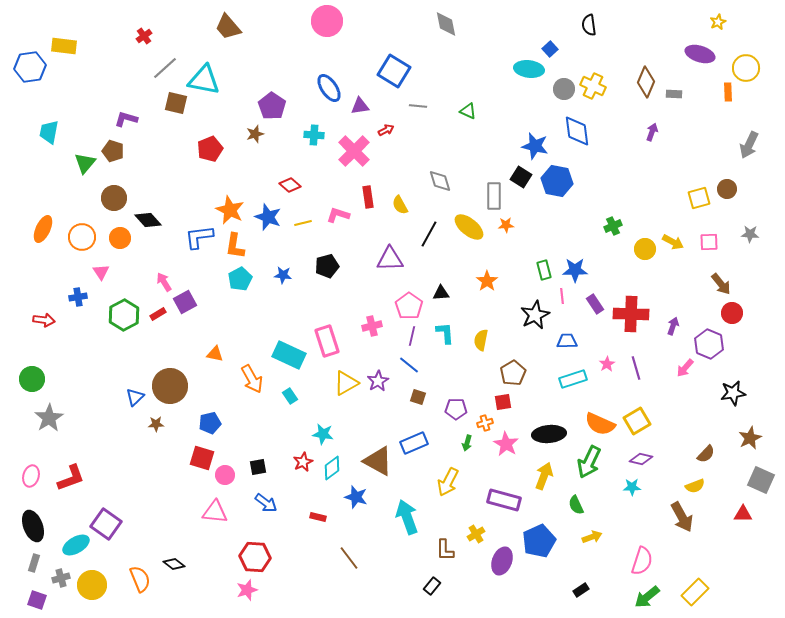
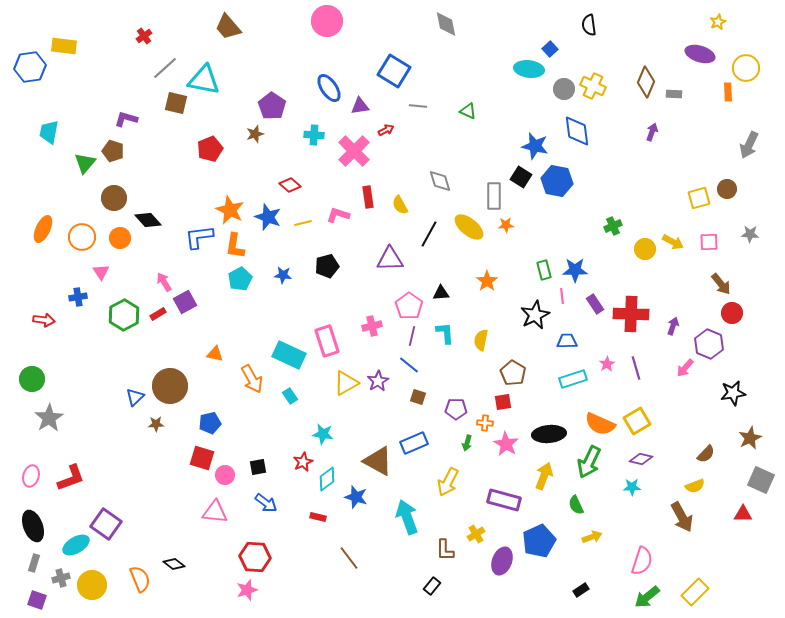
brown pentagon at (513, 373): rotated 10 degrees counterclockwise
orange cross at (485, 423): rotated 21 degrees clockwise
cyan diamond at (332, 468): moved 5 px left, 11 px down
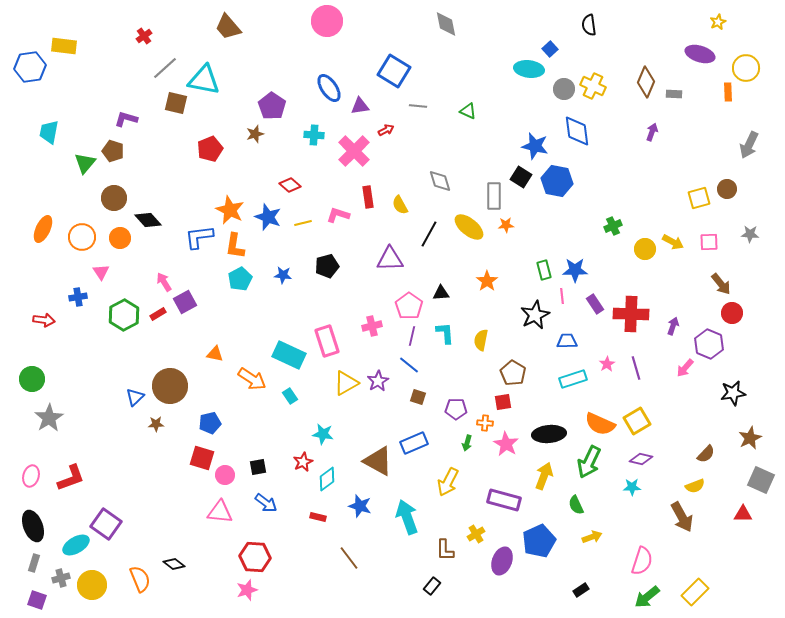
orange arrow at (252, 379): rotated 28 degrees counterclockwise
blue star at (356, 497): moved 4 px right, 9 px down
pink triangle at (215, 512): moved 5 px right
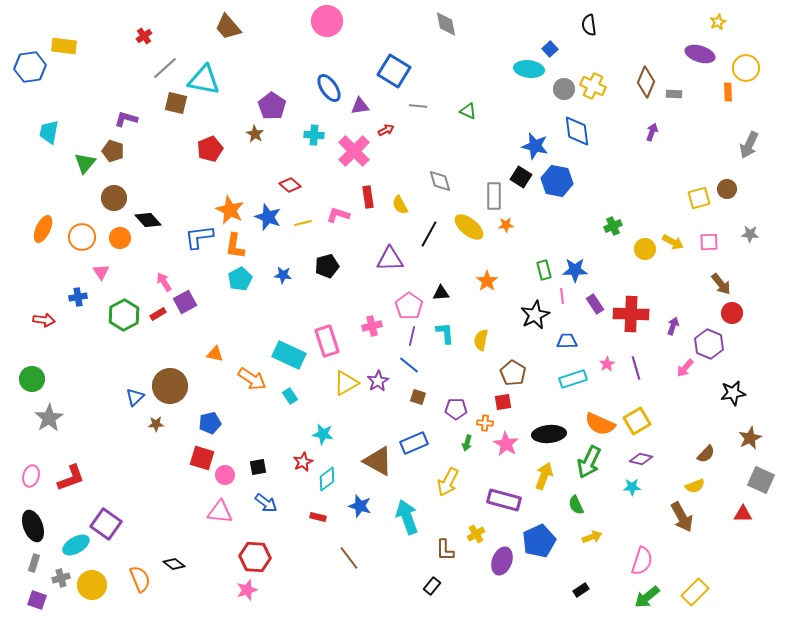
brown star at (255, 134): rotated 24 degrees counterclockwise
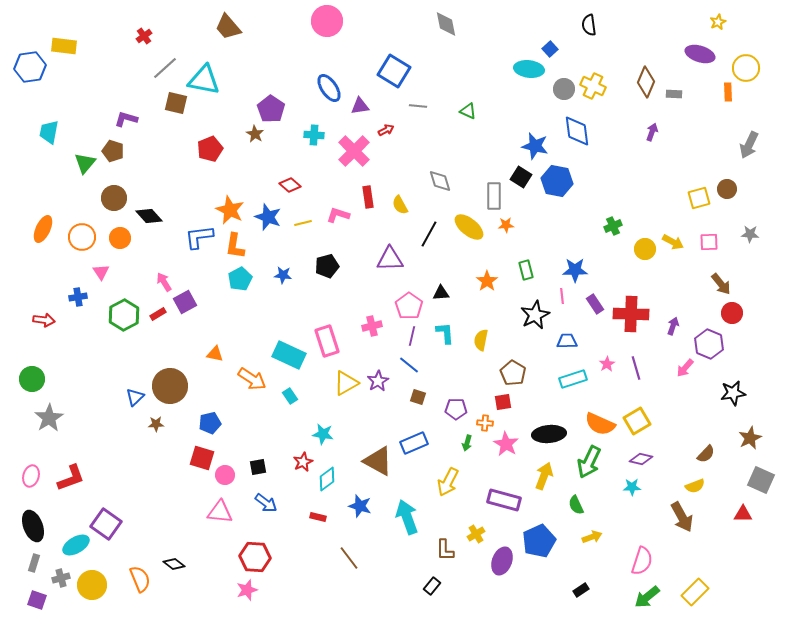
purple pentagon at (272, 106): moved 1 px left, 3 px down
black diamond at (148, 220): moved 1 px right, 4 px up
green rectangle at (544, 270): moved 18 px left
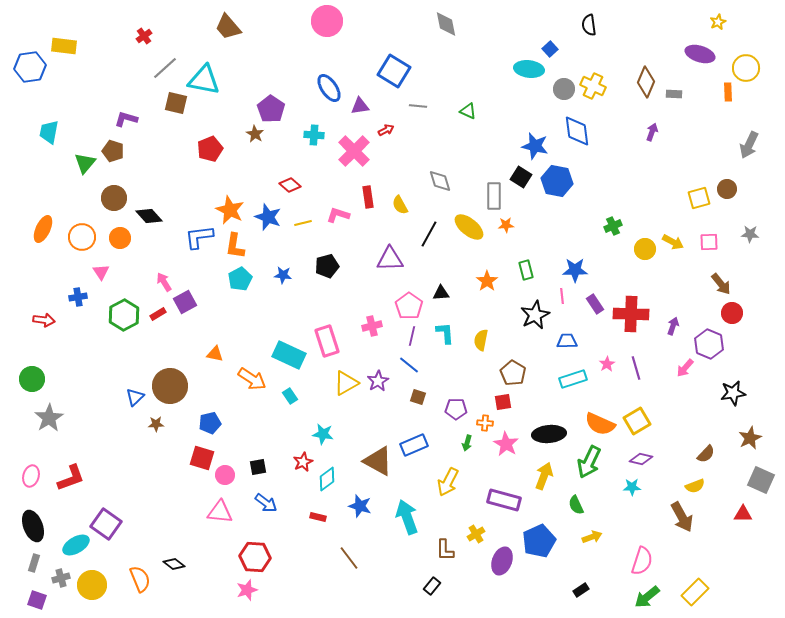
blue rectangle at (414, 443): moved 2 px down
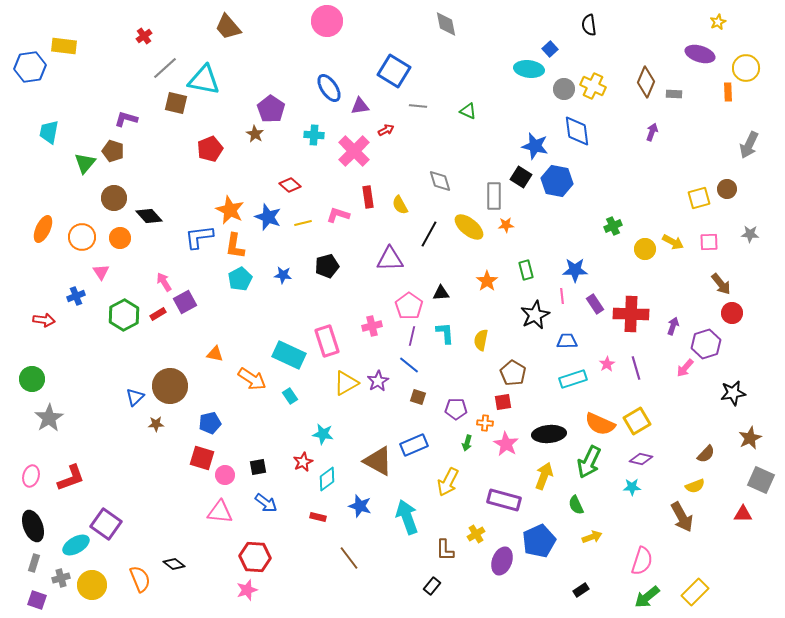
blue cross at (78, 297): moved 2 px left, 1 px up; rotated 12 degrees counterclockwise
purple hexagon at (709, 344): moved 3 px left; rotated 20 degrees clockwise
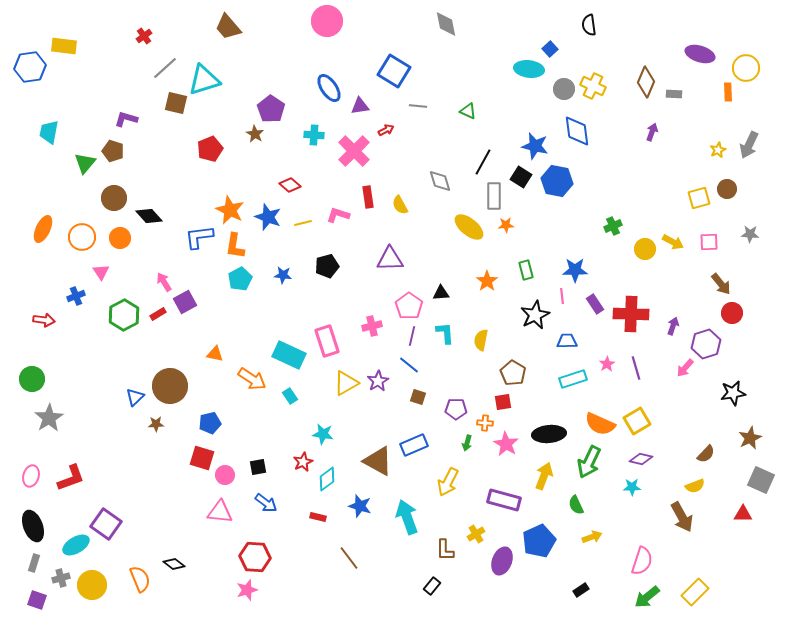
yellow star at (718, 22): moved 128 px down
cyan triangle at (204, 80): rotated 28 degrees counterclockwise
black line at (429, 234): moved 54 px right, 72 px up
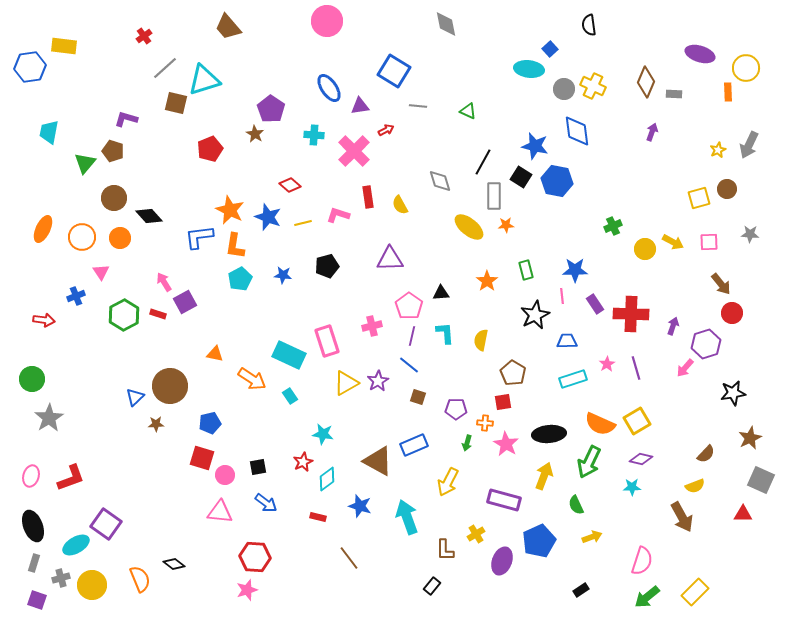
red rectangle at (158, 314): rotated 49 degrees clockwise
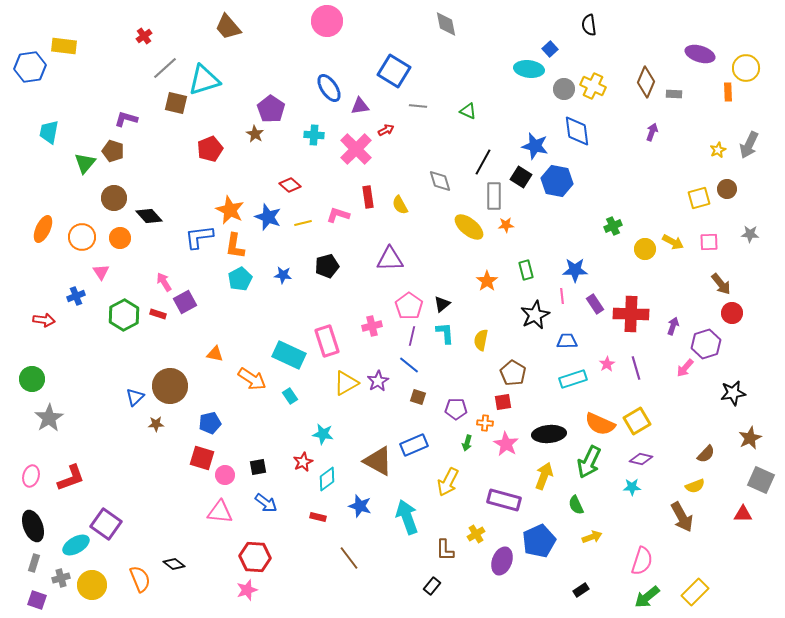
pink cross at (354, 151): moved 2 px right, 2 px up
black triangle at (441, 293): moved 1 px right, 11 px down; rotated 36 degrees counterclockwise
